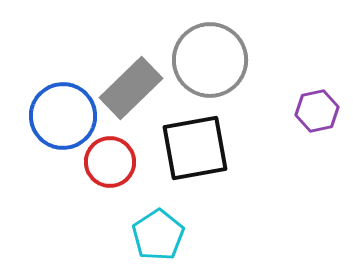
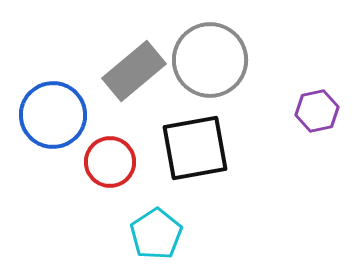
gray rectangle: moved 3 px right, 17 px up; rotated 4 degrees clockwise
blue circle: moved 10 px left, 1 px up
cyan pentagon: moved 2 px left, 1 px up
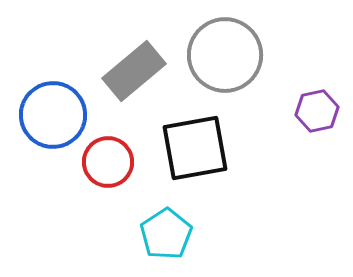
gray circle: moved 15 px right, 5 px up
red circle: moved 2 px left
cyan pentagon: moved 10 px right
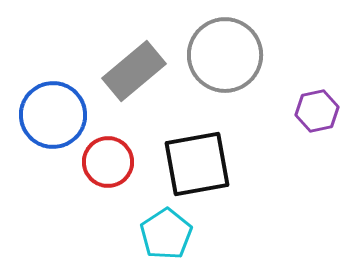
black square: moved 2 px right, 16 px down
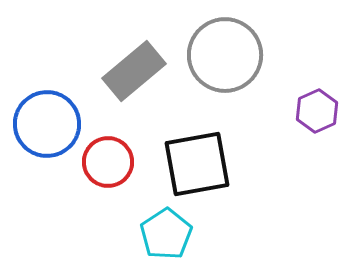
purple hexagon: rotated 12 degrees counterclockwise
blue circle: moved 6 px left, 9 px down
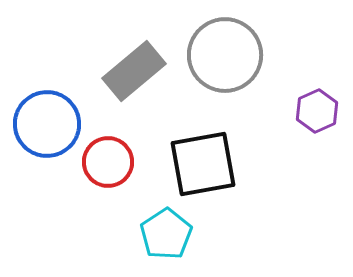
black square: moved 6 px right
